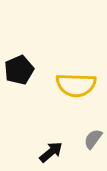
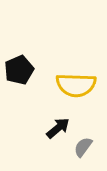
gray semicircle: moved 10 px left, 8 px down
black arrow: moved 7 px right, 24 px up
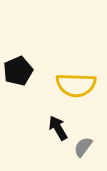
black pentagon: moved 1 px left, 1 px down
black arrow: rotated 80 degrees counterclockwise
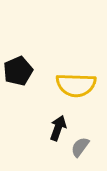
black arrow: rotated 50 degrees clockwise
gray semicircle: moved 3 px left
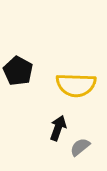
black pentagon: rotated 20 degrees counterclockwise
gray semicircle: rotated 15 degrees clockwise
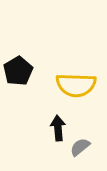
black pentagon: rotated 12 degrees clockwise
black arrow: rotated 25 degrees counterclockwise
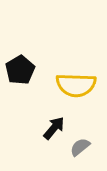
black pentagon: moved 2 px right, 1 px up
black arrow: moved 4 px left; rotated 45 degrees clockwise
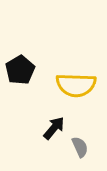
gray semicircle: rotated 105 degrees clockwise
